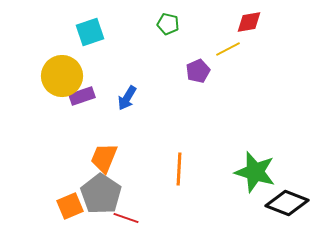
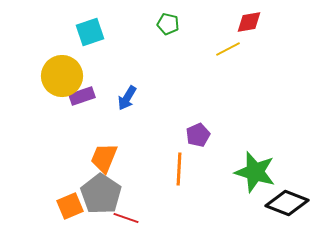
purple pentagon: moved 64 px down
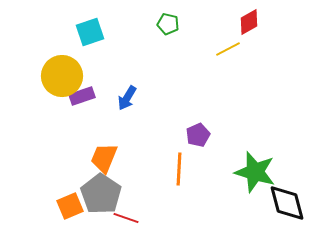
red diamond: rotated 20 degrees counterclockwise
black diamond: rotated 54 degrees clockwise
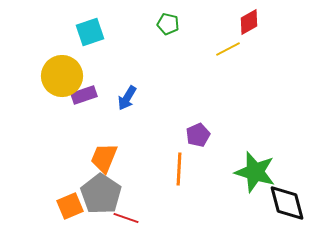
purple rectangle: moved 2 px right, 1 px up
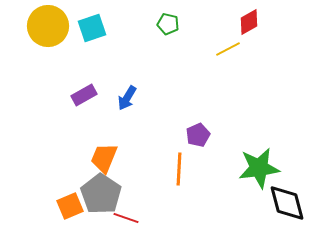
cyan square: moved 2 px right, 4 px up
yellow circle: moved 14 px left, 50 px up
purple rectangle: rotated 10 degrees counterclockwise
green star: moved 4 px right, 4 px up; rotated 24 degrees counterclockwise
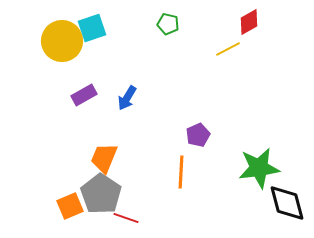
yellow circle: moved 14 px right, 15 px down
orange line: moved 2 px right, 3 px down
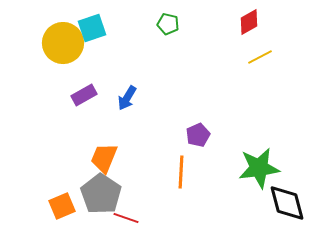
yellow circle: moved 1 px right, 2 px down
yellow line: moved 32 px right, 8 px down
orange square: moved 8 px left
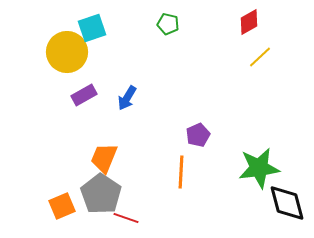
yellow circle: moved 4 px right, 9 px down
yellow line: rotated 15 degrees counterclockwise
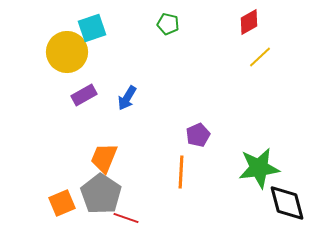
orange square: moved 3 px up
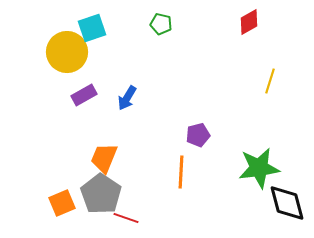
green pentagon: moved 7 px left
yellow line: moved 10 px right, 24 px down; rotated 30 degrees counterclockwise
purple pentagon: rotated 10 degrees clockwise
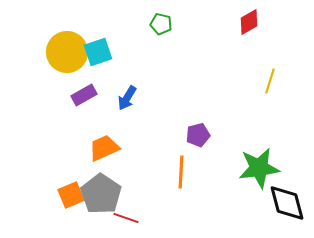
cyan square: moved 6 px right, 24 px down
orange trapezoid: moved 10 px up; rotated 44 degrees clockwise
orange square: moved 9 px right, 8 px up
